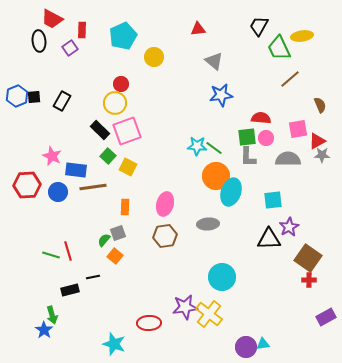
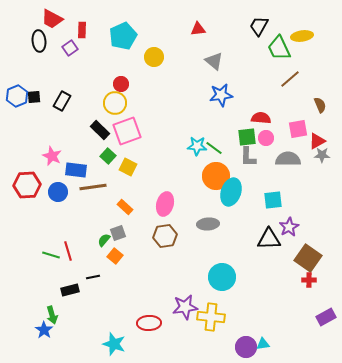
orange rectangle at (125, 207): rotated 49 degrees counterclockwise
yellow cross at (209, 314): moved 2 px right, 3 px down; rotated 32 degrees counterclockwise
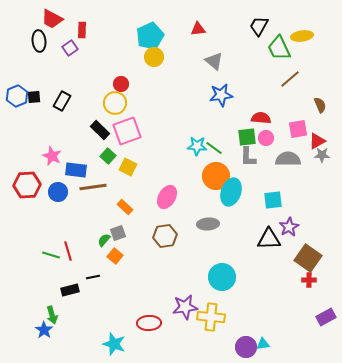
cyan pentagon at (123, 36): moved 27 px right
pink ellipse at (165, 204): moved 2 px right, 7 px up; rotated 15 degrees clockwise
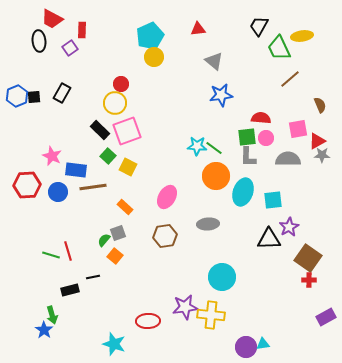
black rectangle at (62, 101): moved 8 px up
cyan ellipse at (231, 192): moved 12 px right
yellow cross at (211, 317): moved 2 px up
red ellipse at (149, 323): moved 1 px left, 2 px up
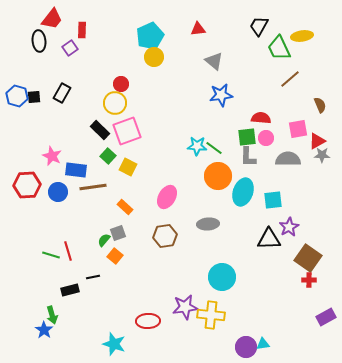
red trapezoid at (52, 19): rotated 80 degrees counterclockwise
blue hexagon at (17, 96): rotated 20 degrees counterclockwise
orange circle at (216, 176): moved 2 px right
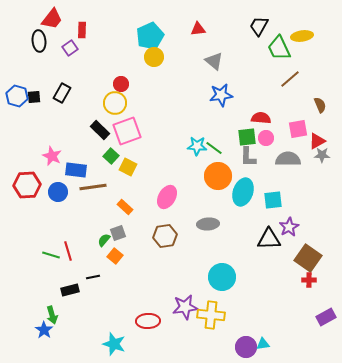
green square at (108, 156): moved 3 px right
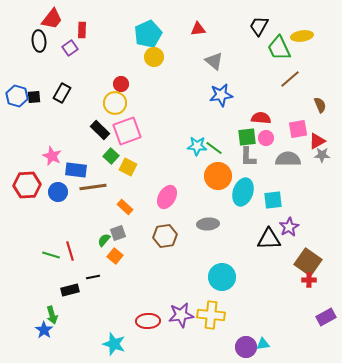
cyan pentagon at (150, 36): moved 2 px left, 2 px up
red line at (68, 251): moved 2 px right
brown square at (308, 258): moved 4 px down
purple star at (185, 307): moved 4 px left, 8 px down
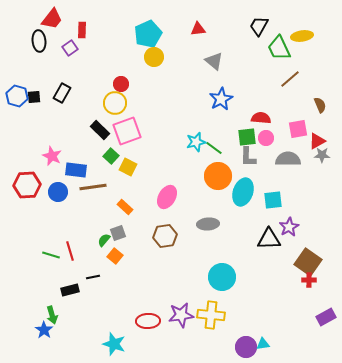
blue star at (221, 95): moved 4 px down; rotated 20 degrees counterclockwise
cyan star at (197, 146): moved 1 px left, 4 px up; rotated 18 degrees counterclockwise
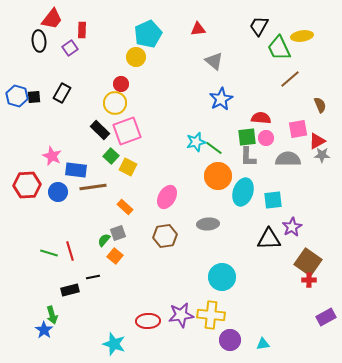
yellow circle at (154, 57): moved 18 px left
purple star at (289, 227): moved 3 px right
green line at (51, 255): moved 2 px left, 2 px up
purple circle at (246, 347): moved 16 px left, 7 px up
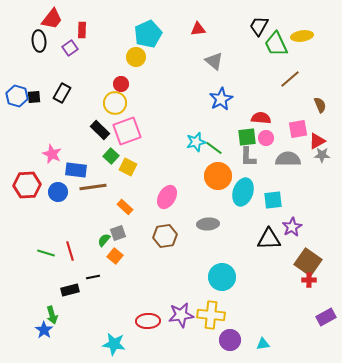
green trapezoid at (279, 48): moved 3 px left, 4 px up
pink star at (52, 156): moved 2 px up
green line at (49, 253): moved 3 px left
cyan star at (114, 344): rotated 10 degrees counterclockwise
